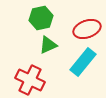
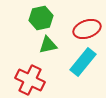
green triangle: rotated 12 degrees clockwise
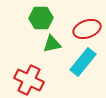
green hexagon: rotated 10 degrees clockwise
green triangle: moved 4 px right, 1 px up
red cross: moved 1 px left
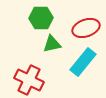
red ellipse: moved 1 px left, 1 px up
